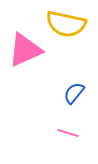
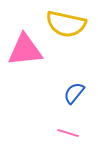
pink triangle: rotated 18 degrees clockwise
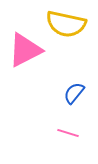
pink triangle: rotated 21 degrees counterclockwise
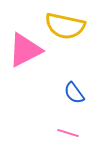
yellow semicircle: moved 1 px left, 2 px down
blue semicircle: rotated 75 degrees counterclockwise
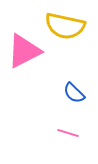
pink triangle: moved 1 px left, 1 px down
blue semicircle: rotated 10 degrees counterclockwise
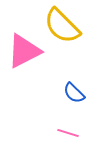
yellow semicircle: moved 3 px left; rotated 33 degrees clockwise
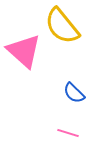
yellow semicircle: rotated 6 degrees clockwise
pink triangle: rotated 51 degrees counterclockwise
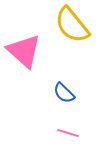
yellow semicircle: moved 10 px right, 1 px up
blue semicircle: moved 10 px left
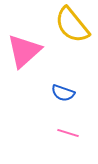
pink triangle: rotated 36 degrees clockwise
blue semicircle: moved 1 px left; rotated 25 degrees counterclockwise
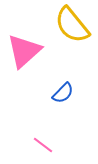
blue semicircle: rotated 65 degrees counterclockwise
pink line: moved 25 px left, 12 px down; rotated 20 degrees clockwise
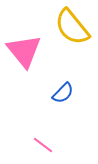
yellow semicircle: moved 2 px down
pink triangle: rotated 27 degrees counterclockwise
